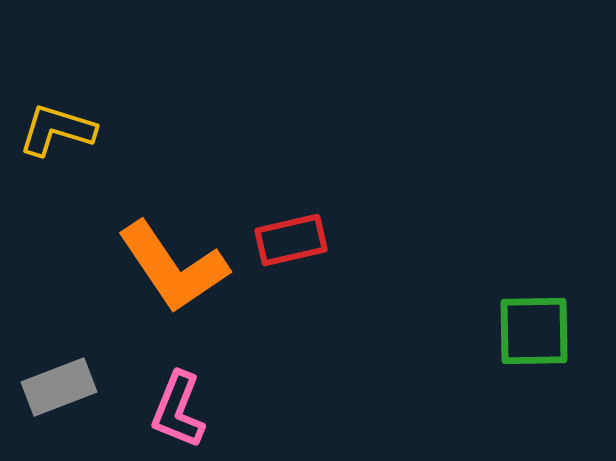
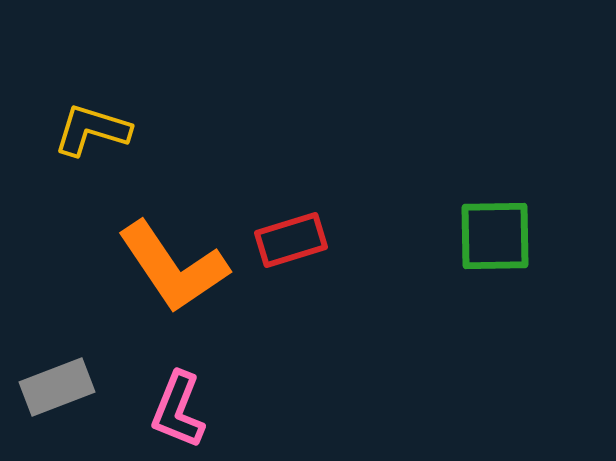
yellow L-shape: moved 35 px right
red rectangle: rotated 4 degrees counterclockwise
green square: moved 39 px left, 95 px up
gray rectangle: moved 2 px left
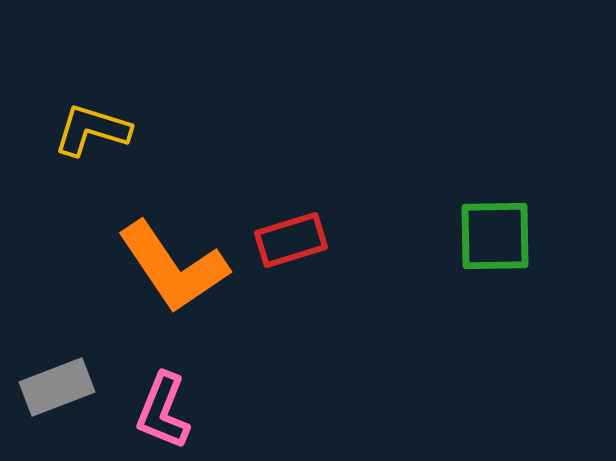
pink L-shape: moved 15 px left, 1 px down
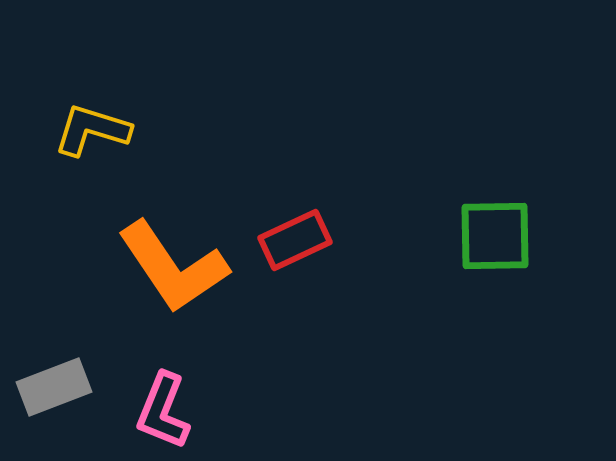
red rectangle: moved 4 px right; rotated 8 degrees counterclockwise
gray rectangle: moved 3 px left
